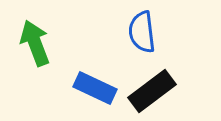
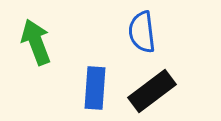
green arrow: moved 1 px right, 1 px up
blue rectangle: rotated 69 degrees clockwise
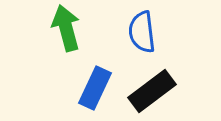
green arrow: moved 30 px right, 14 px up; rotated 6 degrees clockwise
blue rectangle: rotated 21 degrees clockwise
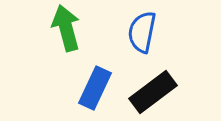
blue semicircle: rotated 18 degrees clockwise
black rectangle: moved 1 px right, 1 px down
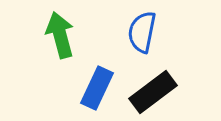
green arrow: moved 6 px left, 7 px down
blue rectangle: moved 2 px right
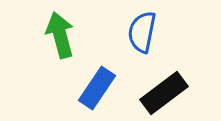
blue rectangle: rotated 9 degrees clockwise
black rectangle: moved 11 px right, 1 px down
